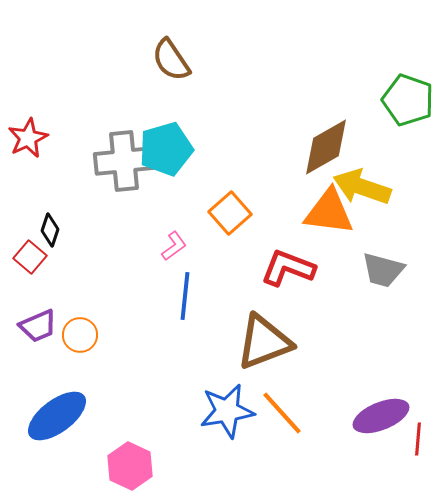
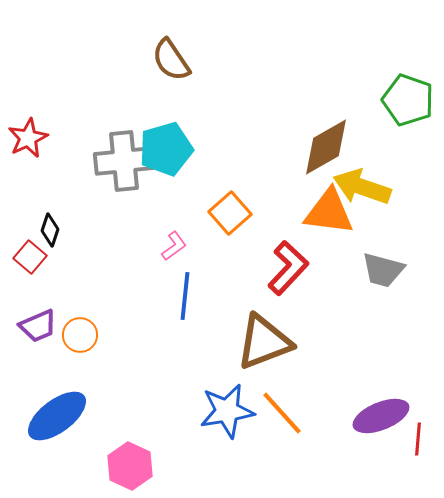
red L-shape: rotated 112 degrees clockwise
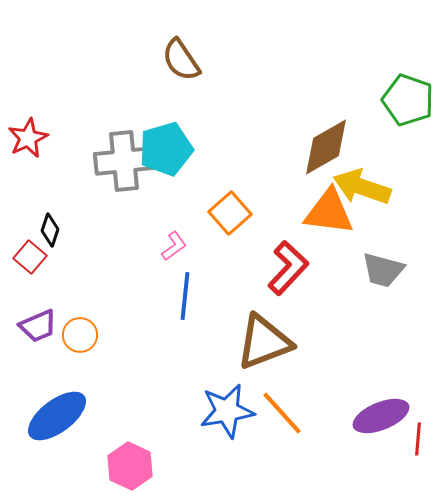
brown semicircle: moved 10 px right
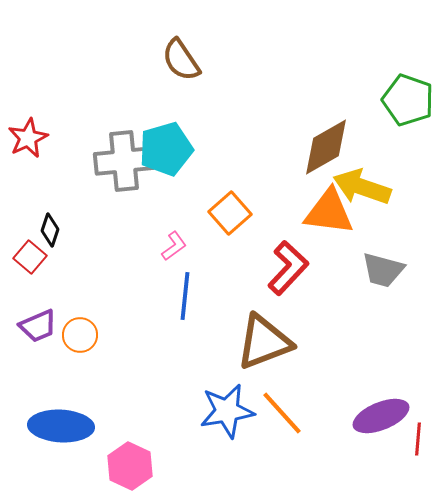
blue ellipse: moved 4 px right, 10 px down; rotated 40 degrees clockwise
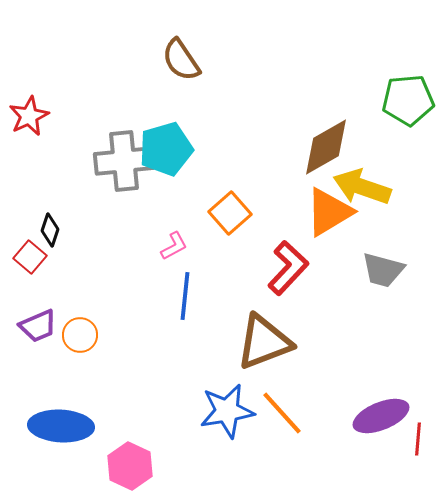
green pentagon: rotated 24 degrees counterclockwise
red star: moved 1 px right, 22 px up
orange triangle: rotated 38 degrees counterclockwise
pink L-shape: rotated 8 degrees clockwise
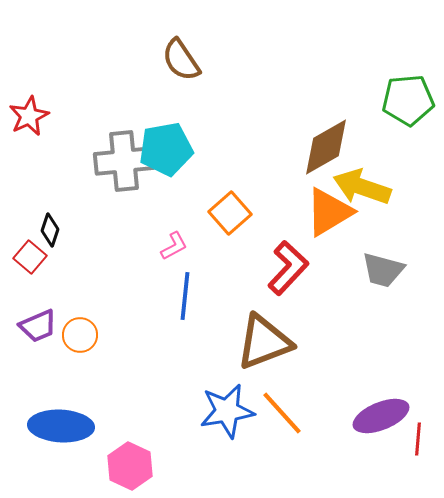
cyan pentagon: rotated 6 degrees clockwise
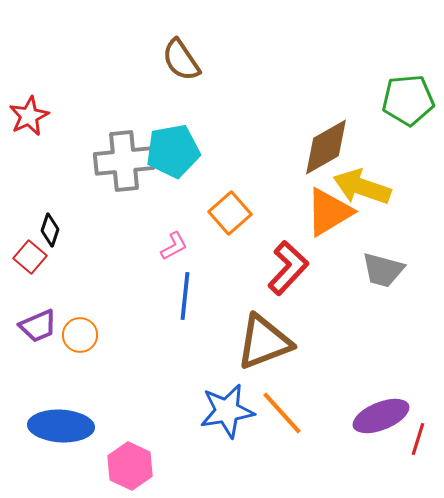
cyan pentagon: moved 7 px right, 2 px down
red line: rotated 12 degrees clockwise
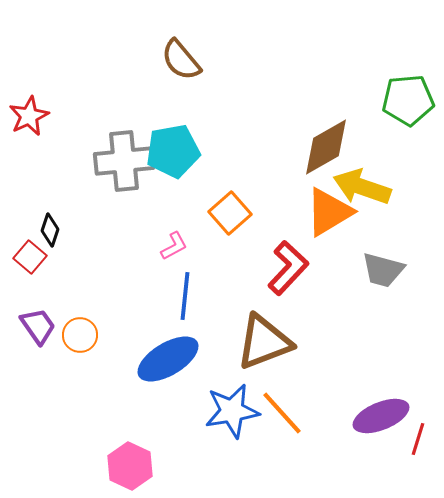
brown semicircle: rotated 6 degrees counterclockwise
purple trapezoid: rotated 102 degrees counterclockwise
blue star: moved 5 px right
blue ellipse: moved 107 px right, 67 px up; rotated 34 degrees counterclockwise
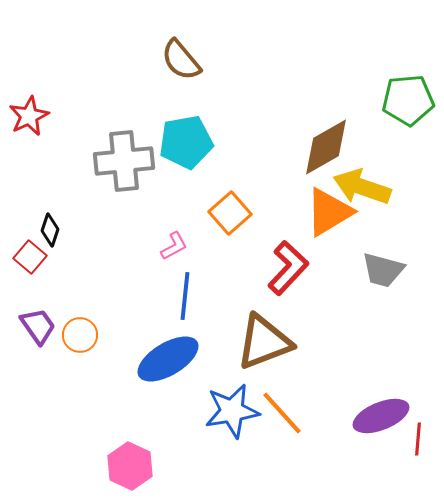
cyan pentagon: moved 13 px right, 9 px up
red line: rotated 12 degrees counterclockwise
